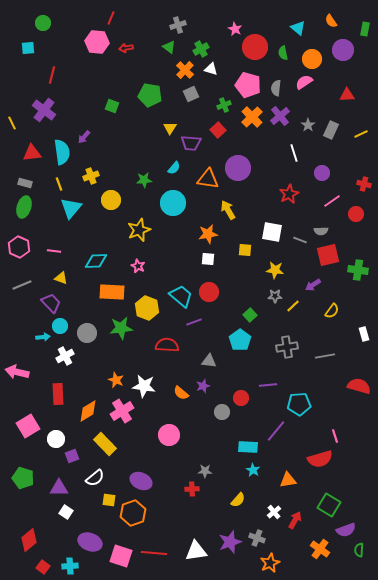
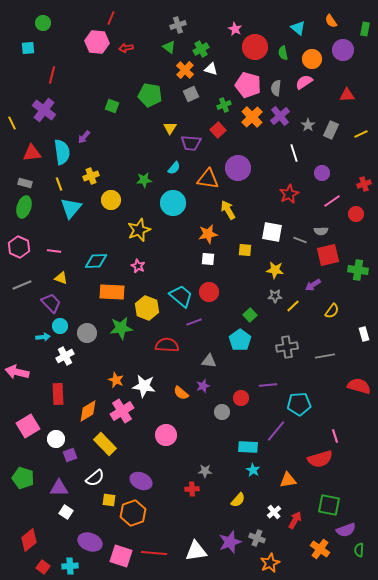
red cross at (364, 184): rotated 32 degrees counterclockwise
pink circle at (169, 435): moved 3 px left
purple square at (72, 456): moved 2 px left, 1 px up
green square at (329, 505): rotated 20 degrees counterclockwise
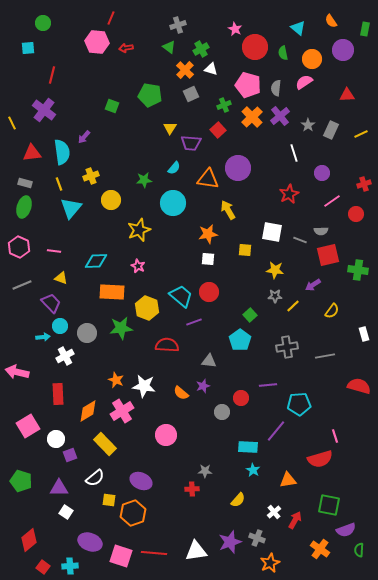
green pentagon at (23, 478): moved 2 px left, 3 px down
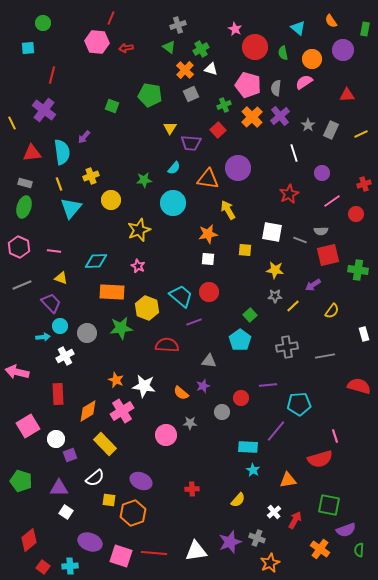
gray star at (205, 471): moved 15 px left, 48 px up
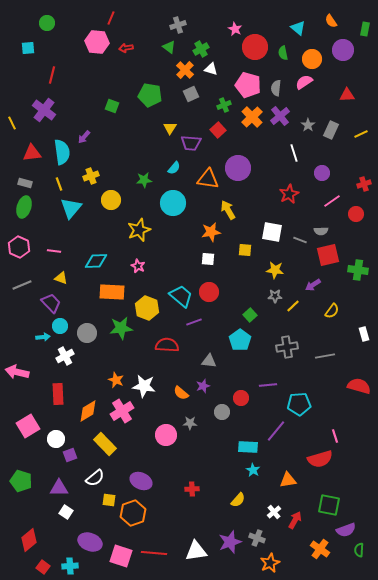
green circle at (43, 23): moved 4 px right
orange star at (208, 234): moved 3 px right, 2 px up
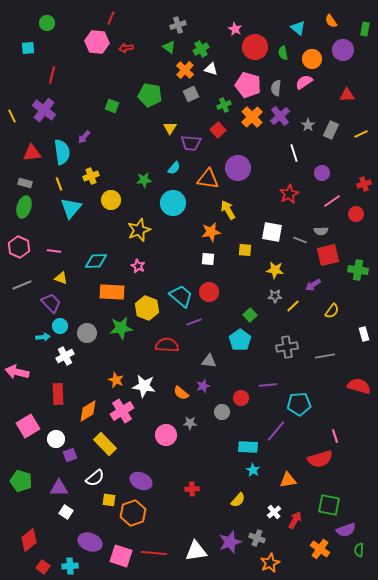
yellow line at (12, 123): moved 7 px up
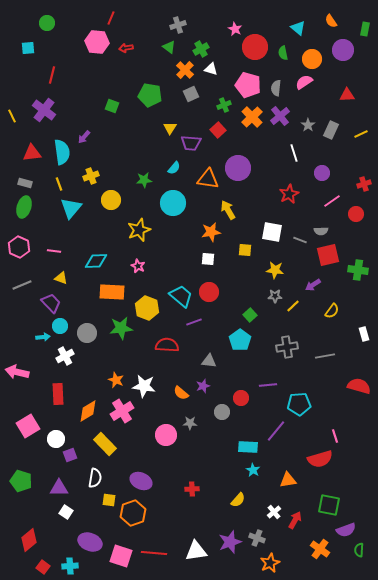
white semicircle at (95, 478): rotated 42 degrees counterclockwise
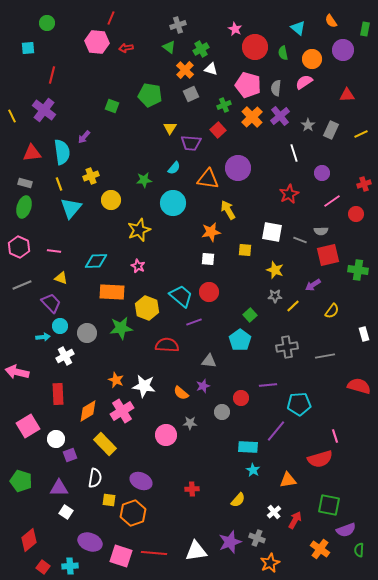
yellow star at (275, 270): rotated 12 degrees clockwise
